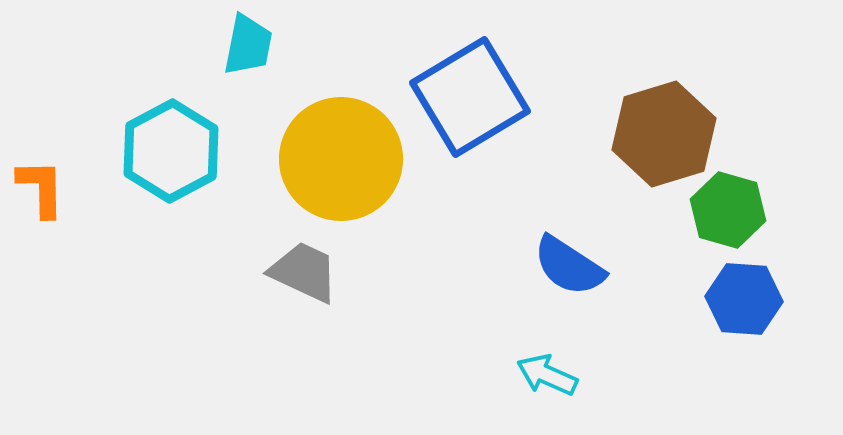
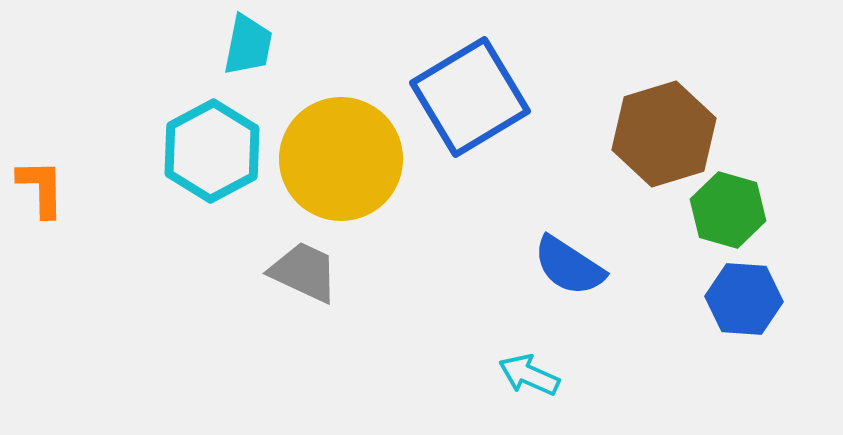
cyan hexagon: moved 41 px right
cyan arrow: moved 18 px left
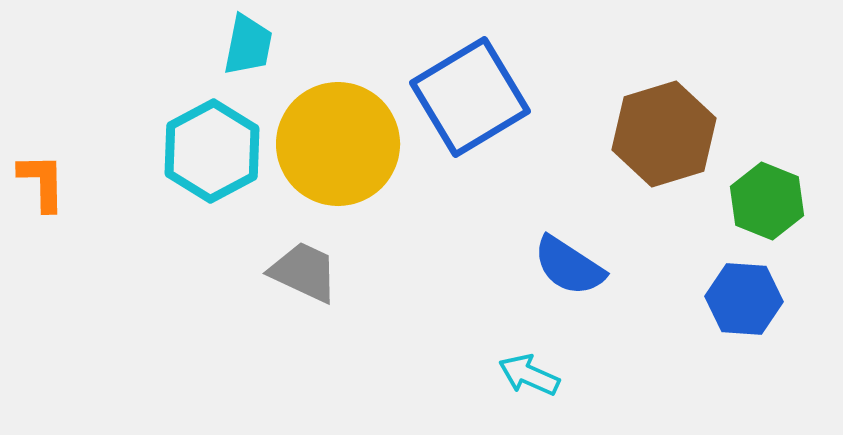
yellow circle: moved 3 px left, 15 px up
orange L-shape: moved 1 px right, 6 px up
green hexagon: moved 39 px right, 9 px up; rotated 6 degrees clockwise
